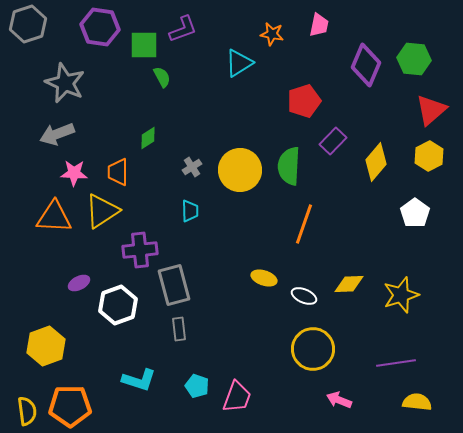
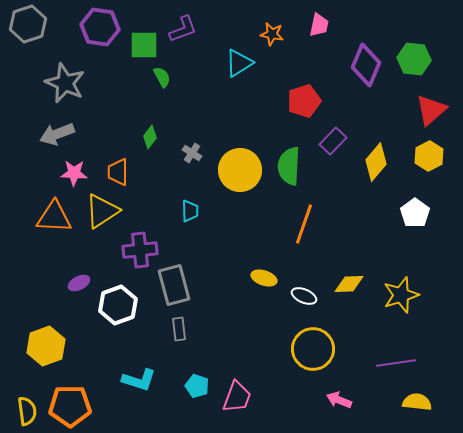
green diamond at (148, 138): moved 2 px right, 1 px up; rotated 20 degrees counterclockwise
gray cross at (192, 167): moved 14 px up; rotated 24 degrees counterclockwise
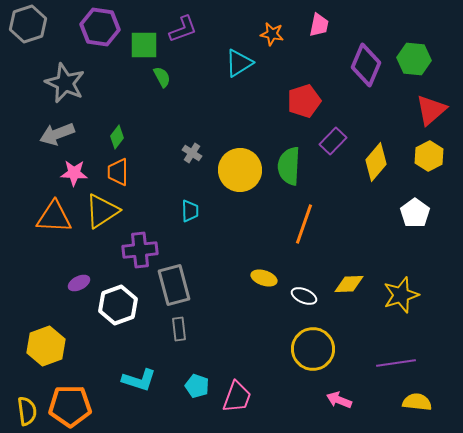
green diamond at (150, 137): moved 33 px left
